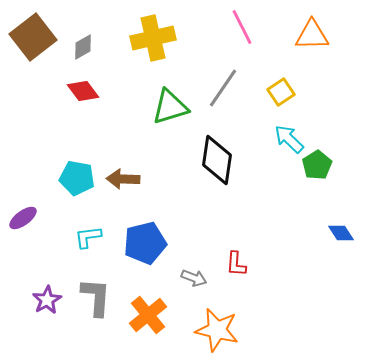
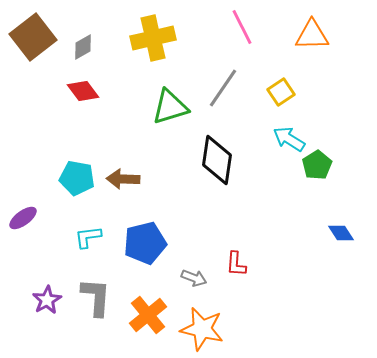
cyan arrow: rotated 12 degrees counterclockwise
orange star: moved 15 px left, 1 px up
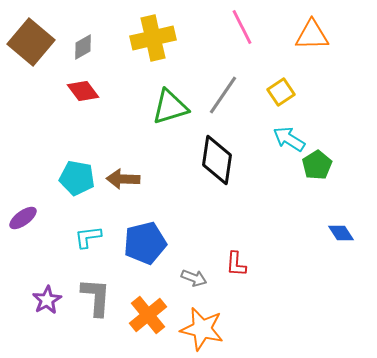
brown square: moved 2 px left, 5 px down; rotated 12 degrees counterclockwise
gray line: moved 7 px down
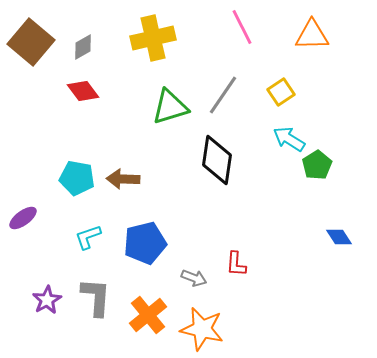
blue diamond: moved 2 px left, 4 px down
cyan L-shape: rotated 12 degrees counterclockwise
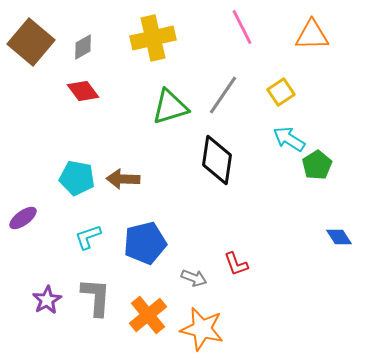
red L-shape: rotated 24 degrees counterclockwise
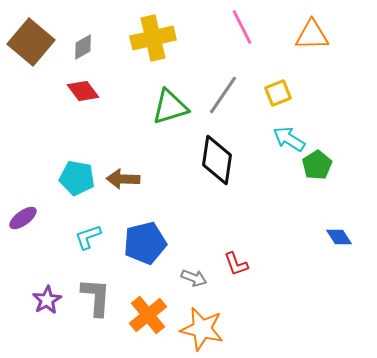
yellow square: moved 3 px left, 1 px down; rotated 12 degrees clockwise
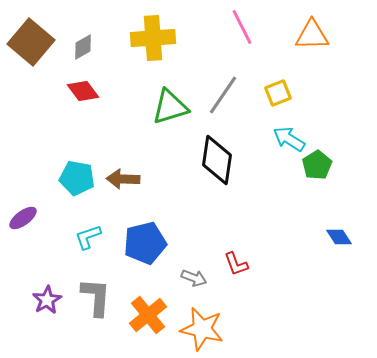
yellow cross: rotated 9 degrees clockwise
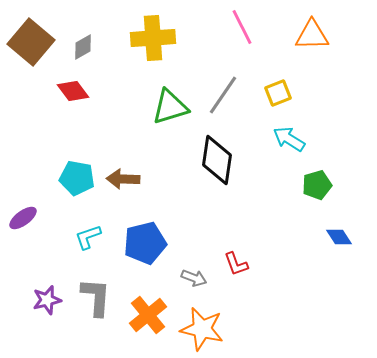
red diamond: moved 10 px left
green pentagon: moved 20 px down; rotated 16 degrees clockwise
purple star: rotated 16 degrees clockwise
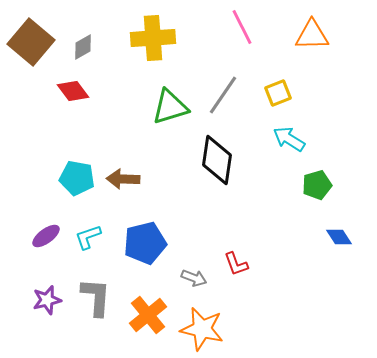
purple ellipse: moved 23 px right, 18 px down
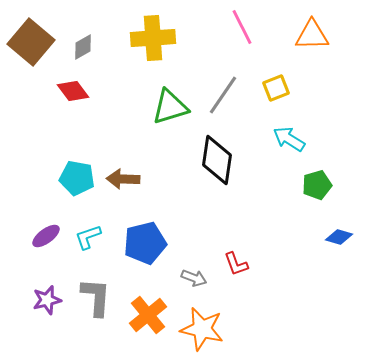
yellow square: moved 2 px left, 5 px up
blue diamond: rotated 40 degrees counterclockwise
